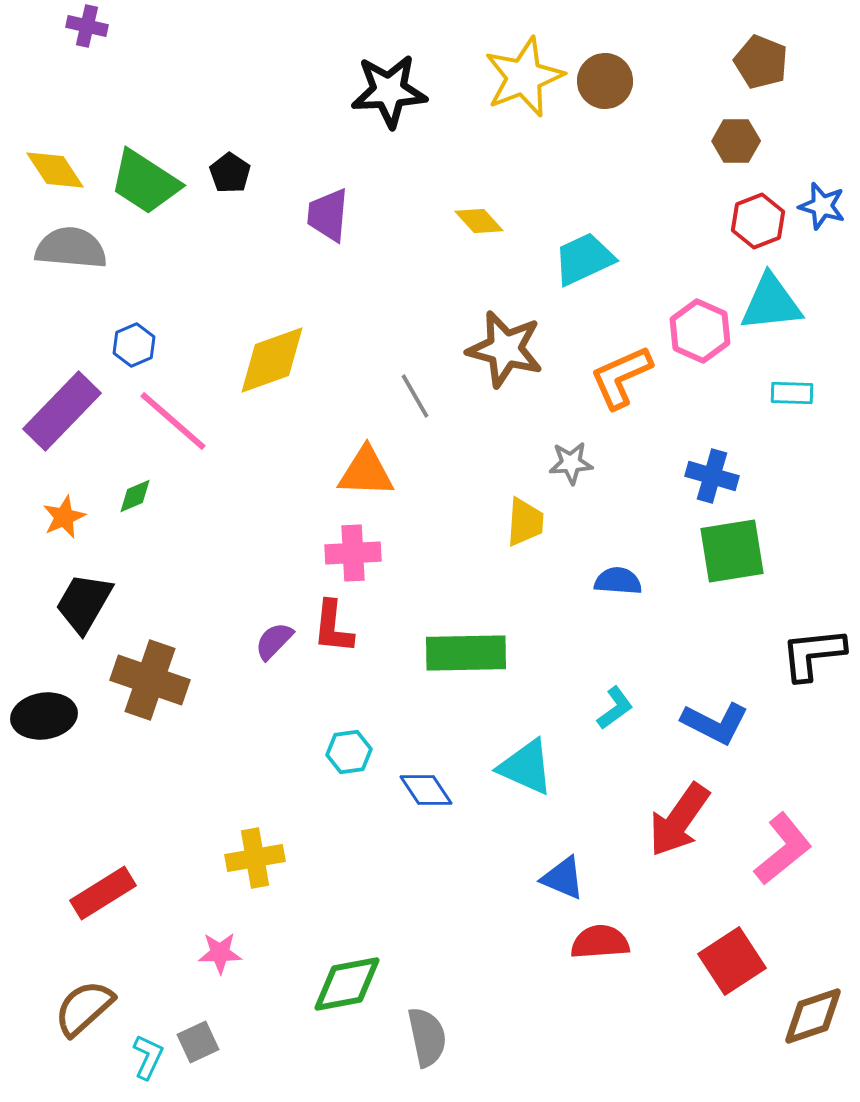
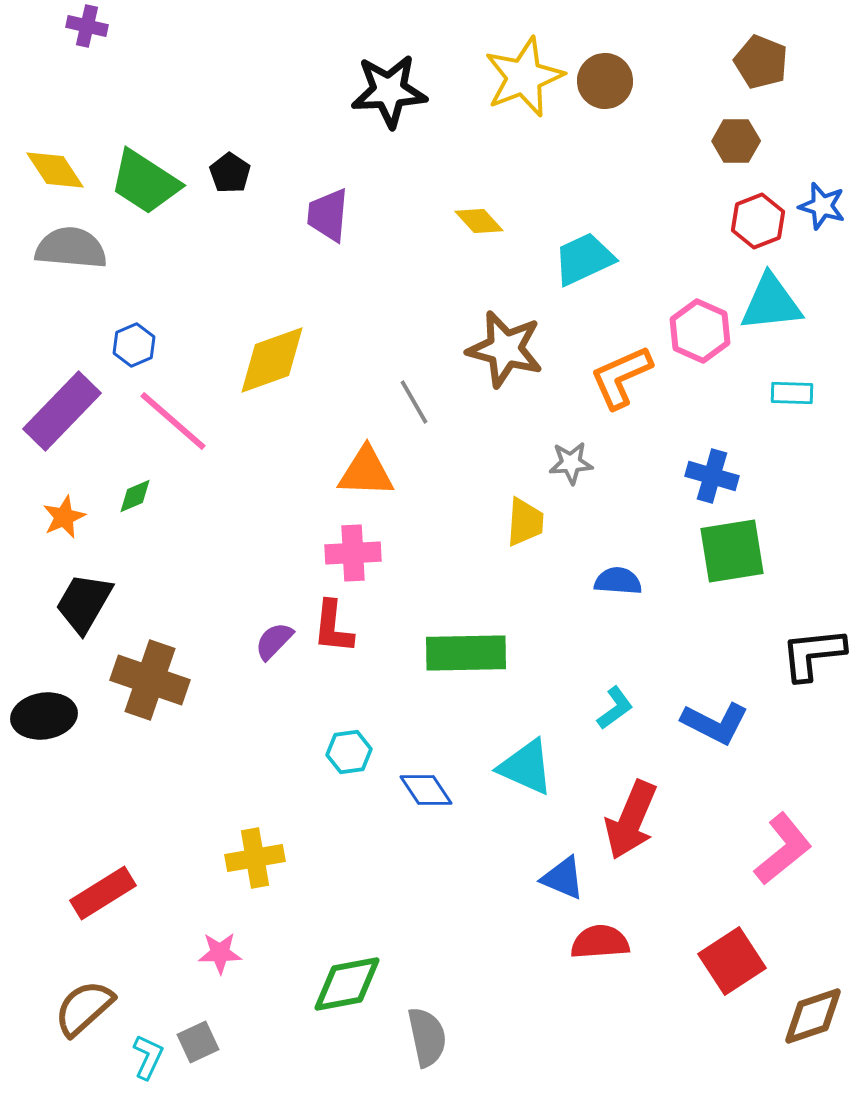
gray line at (415, 396): moved 1 px left, 6 px down
red arrow at (679, 820): moved 48 px left; rotated 12 degrees counterclockwise
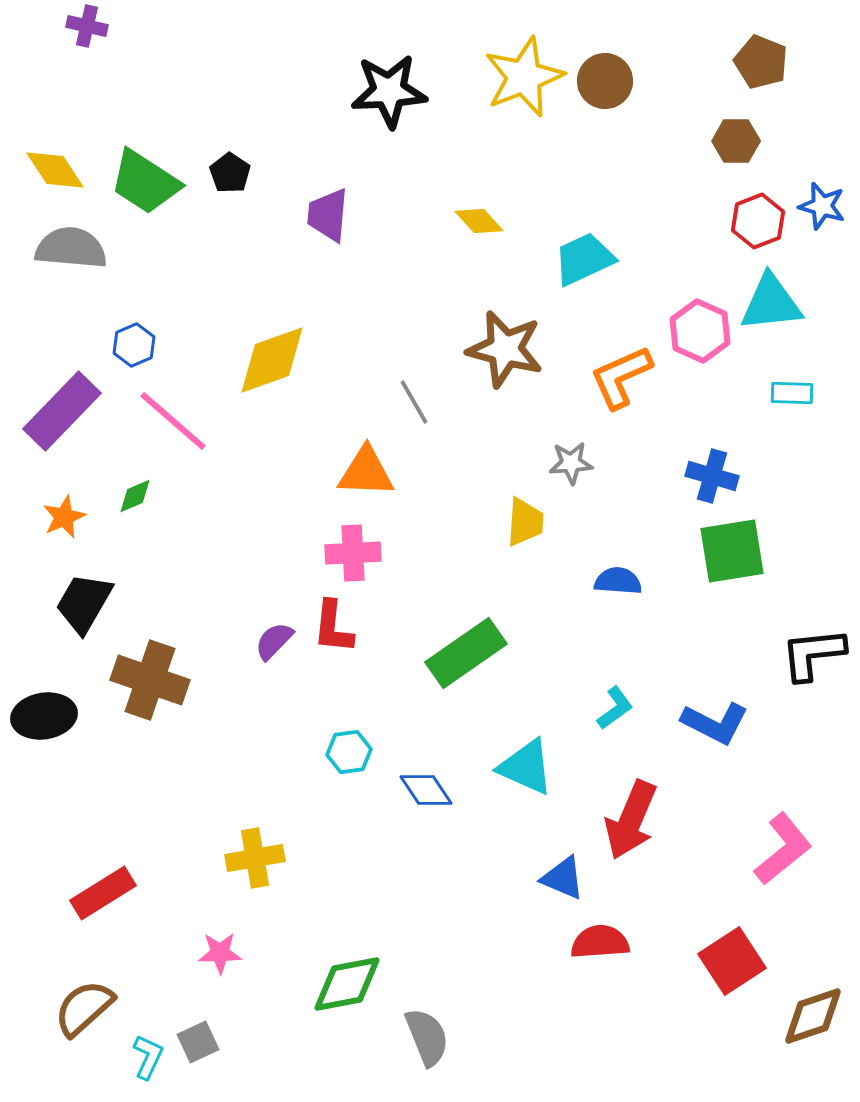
green rectangle at (466, 653): rotated 34 degrees counterclockwise
gray semicircle at (427, 1037): rotated 10 degrees counterclockwise
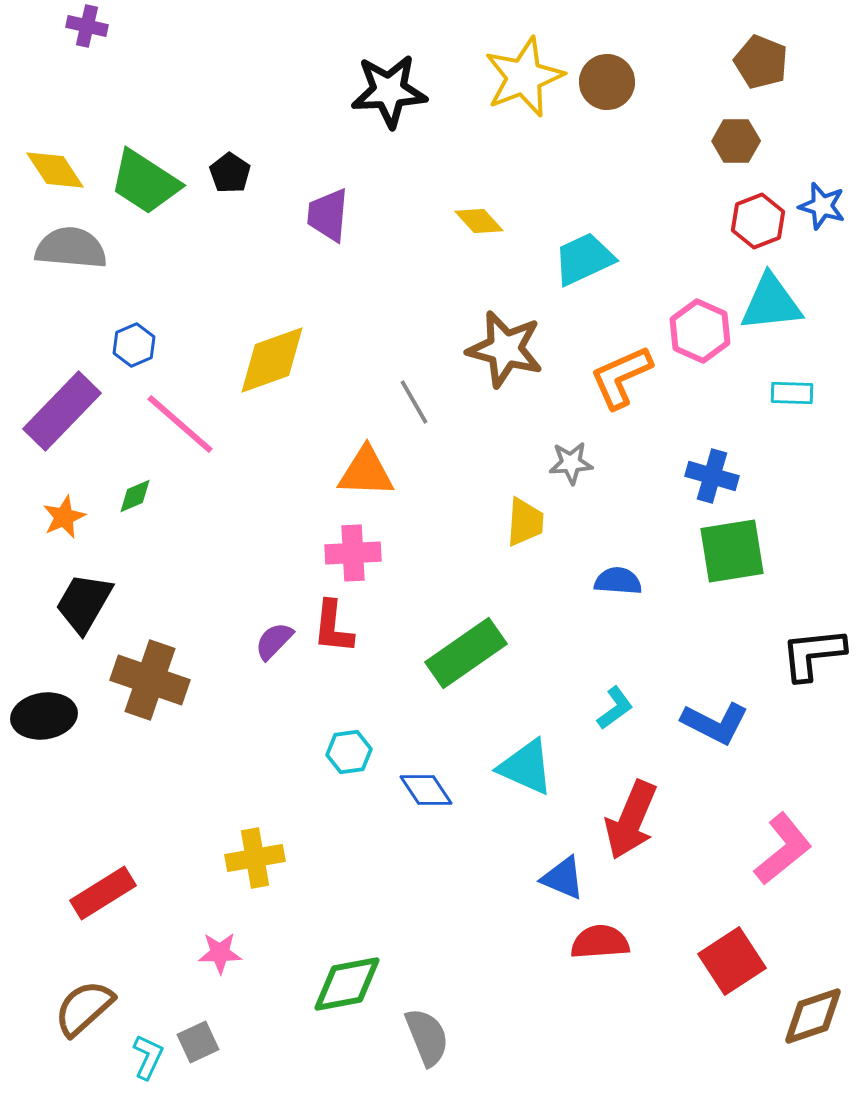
brown circle at (605, 81): moved 2 px right, 1 px down
pink line at (173, 421): moved 7 px right, 3 px down
